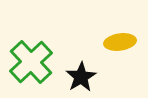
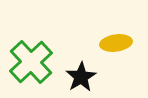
yellow ellipse: moved 4 px left, 1 px down
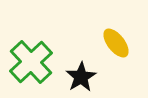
yellow ellipse: rotated 60 degrees clockwise
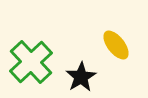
yellow ellipse: moved 2 px down
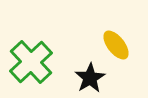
black star: moved 9 px right, 1 px down
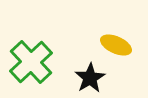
yellow ellipse: rotated 28 degrees counterclockwise
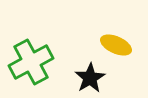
green cross: rotated 15 degrees clockwise
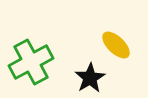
yellow ellipse: rotated 20 degrees clockwise
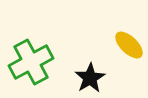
yellow ellipse: moved 13 px right
